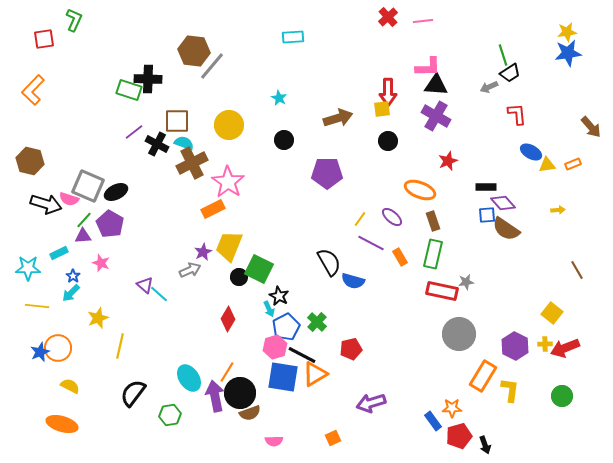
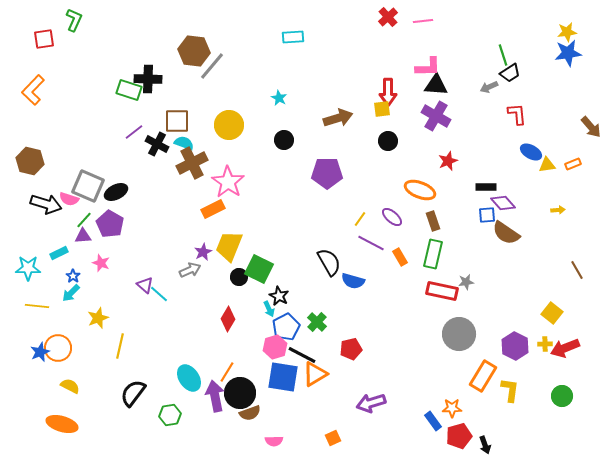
brown semicircle at (506, 229): moved 4 px down
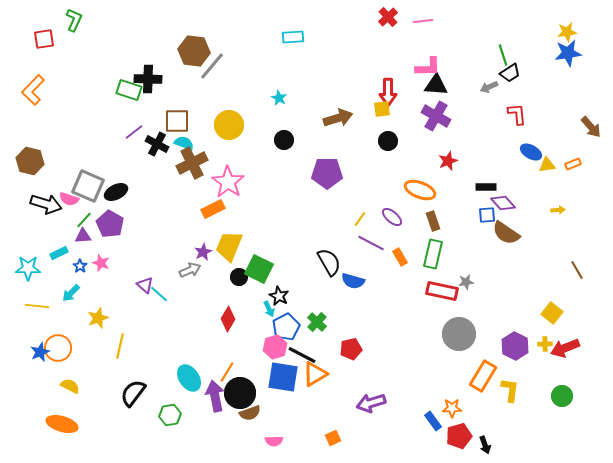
blue star at (73, 276): moved 7 px right, 10 px up
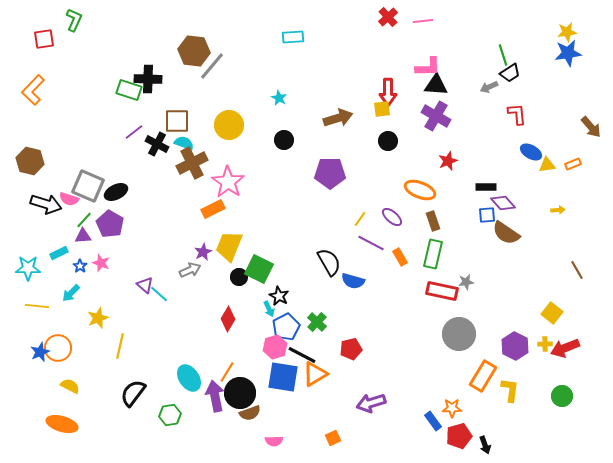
purple pentagon at (327, 173): moved 3 px right
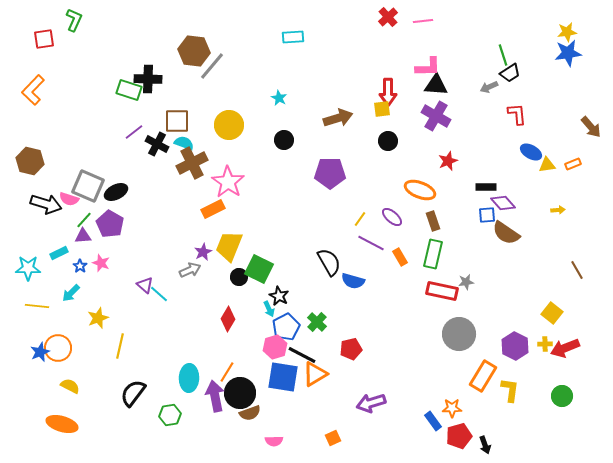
cyan ellipse at (189, 378): rotated 36 degrees clockwise
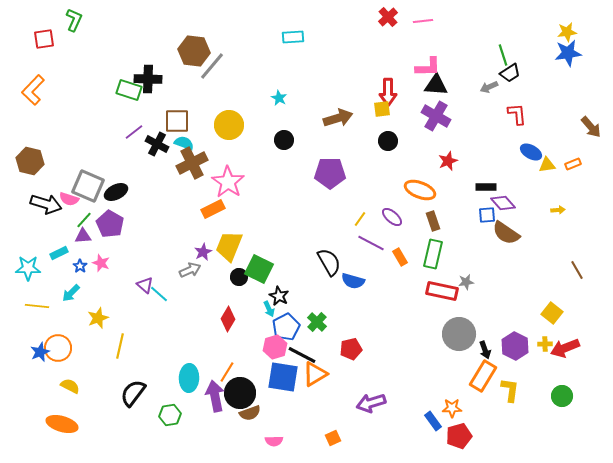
black arrow at (485, 445): moved 95 px up
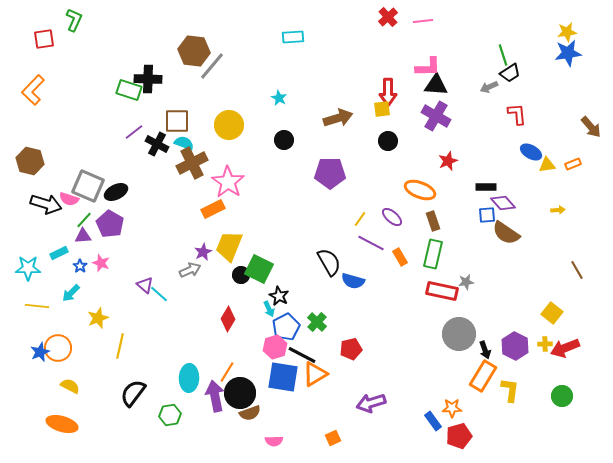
black circle at (239, 277): moved 2 px right, 2 px up
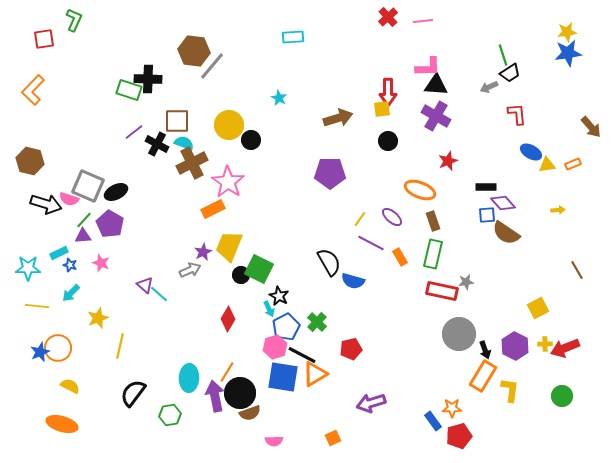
black circle at (284, 140): moved 33 px left
blue star at (80, 266): moved 10 px left, 1 px up; rotated 16 degrees counterclockwise
yellow square at (552, 313): moved 14 px left, 5 px up; rotated 25 degrees clockwise
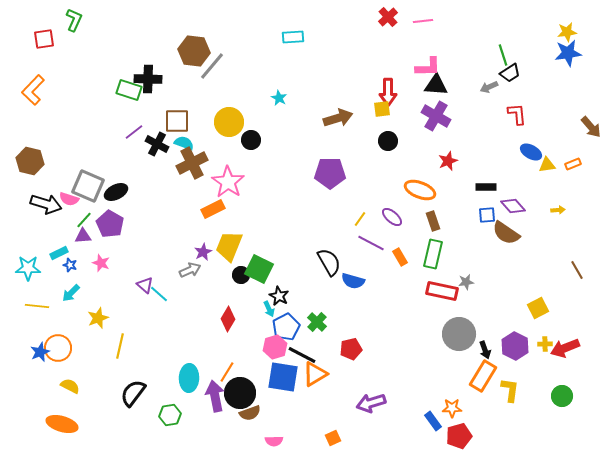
yellow circle at (229, 125): moved 3 px up
purple diamond at (503, 203): moved 10 px right, 3 px down
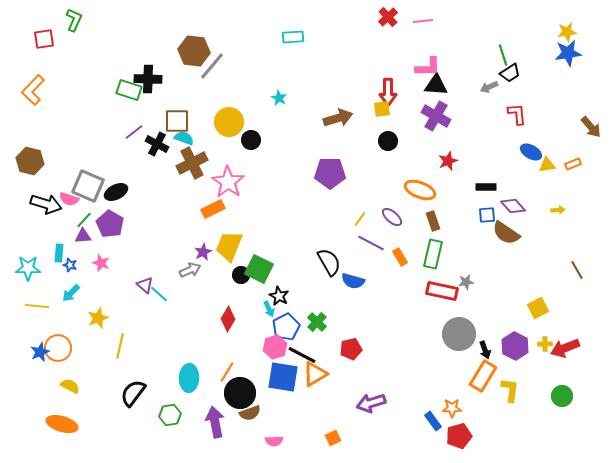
cyan semicircle at (184, 143): moved 5 px up
cyan rectangle at (59, 253): rotated 60 degrees counterclockwise
purple arrow at (215, 396): moved 26 px down
